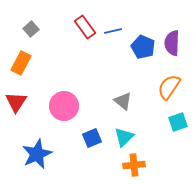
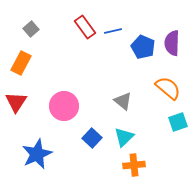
orange semicircle: moved 1 px left, 1 px down; rotated 96 degrees clockwise
blue square: rotated 24 degrees counterclockwise
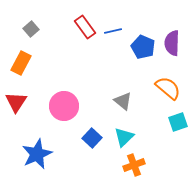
orange cross: rotated 15 degrees counterclockwise
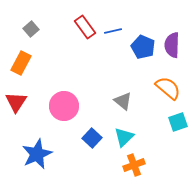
purple semicircle: moved 2 px down
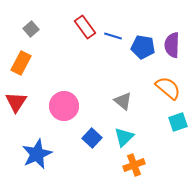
blue line: moved 5 px down; rotated 30 degrees clockwise
blue pentagon: rotated 15 degrees counterclockwise
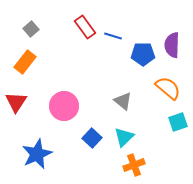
blue pentagon: moved 7 px down; rotated 10 degrees counterclockwise
orange rectangle: moved 4 px right, 1 px up; rotated 10 degrees clockwise
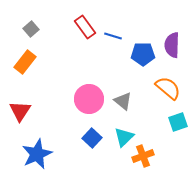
red triangle: moved 4 px right, 9 px down
pink circle: moved 25 px right, 7 px up
orange cross: moved 9 px right, 9 px up
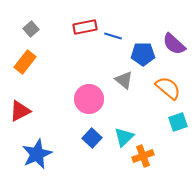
red rectangle: rotated 65 degrees counterclockwise
purple semicircle: moved 2 px right, 1 px up; rotated 50 degrees counterclockwise
gray triangle: moved 1 px right, 21 px up
red triangle: rotated 30 degrees clockwise
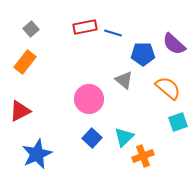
blue line: moved 3 px up
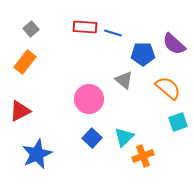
red rectangle: rotated 15 degrees clockwise
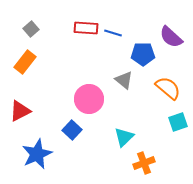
red rectangle: moved 1 px right, 1 px down
purple semicircle: moved 3 px left, 7 px up
blue square: moved 20 px left, 8 px up
orange cross: moved 1 px right, 7 px down
